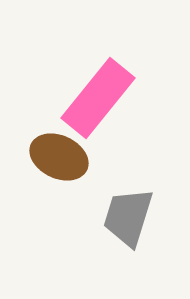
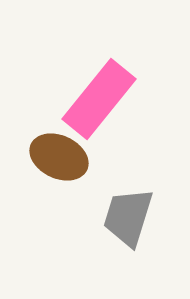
pink rectangle: moved 1 px right, 1 px down
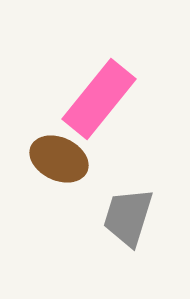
brown ellipse: moved 2 px down
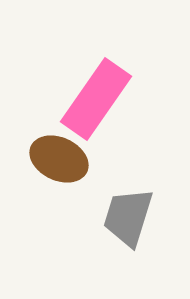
pink rectangle: moved 3 px left; rotated 4 degrees counterclockwise
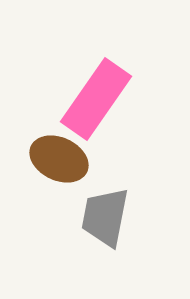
gray trapezoid: moved 23 px left; rotated 6 degrees counterclockwise
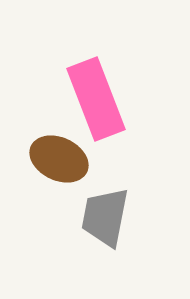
pink rectangle: rotated 56 degrees counterclockwise
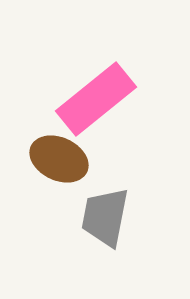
pink rectangle: rotated 72 degrees clockwise
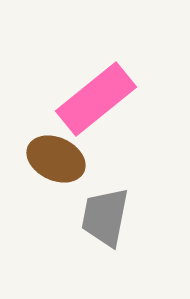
brown ellipse: moved 3 px left
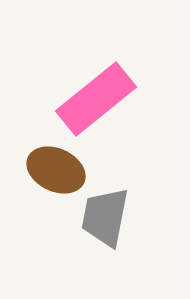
brown ellipse: moved 11 px down
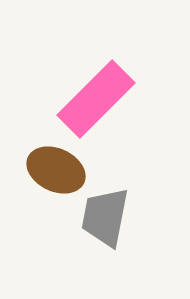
pink rectangle: rotated 6 degrees counterclockwise
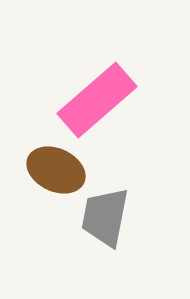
pink rectangle: moved 1 px right, 1 px down; rotated 4 degrees clockwise
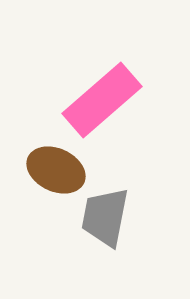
pink rectangle: moved 5 px right
